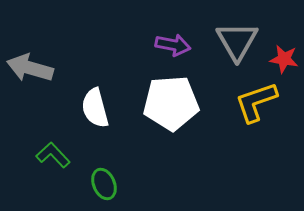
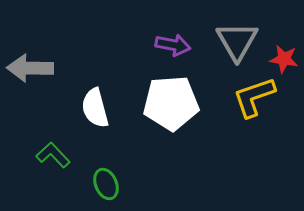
gray arrow: rotated 15 degrees counterclockwise
yellow L-shape: moved 2 px left, 5 px up
green ellipse: moved 2 px right
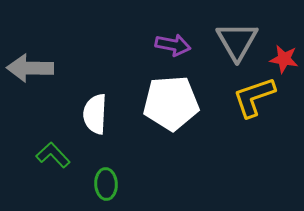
white semicircle: moved 6 px down; rotated 18 degrees clockwise
green ellipse: rotated 20 degrees clockwise
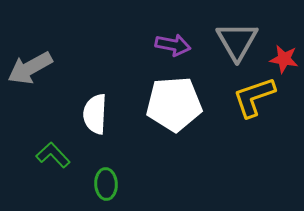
gray arrow: rotated 30 degrees counterclockwise
white pentagon: moved 3 px right, 1 px down
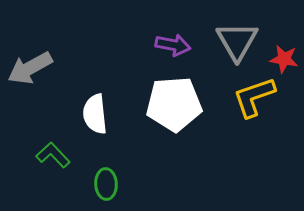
white semicircle: rotated 9 degrees counterclockwise
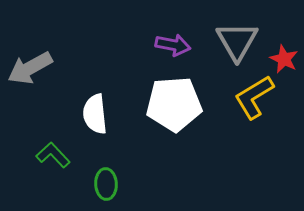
red star: rotated 16 degrees clockwise
yellow L-shape: rotated 12 degrees counterclockwise
